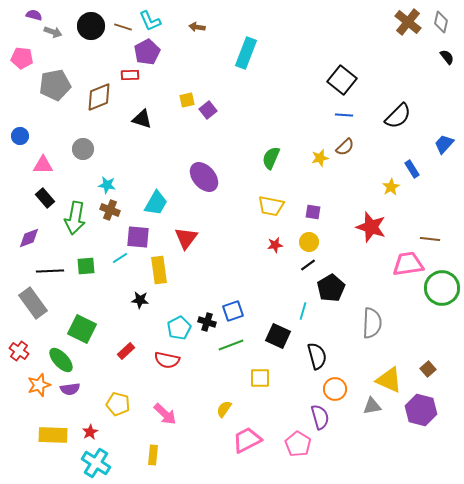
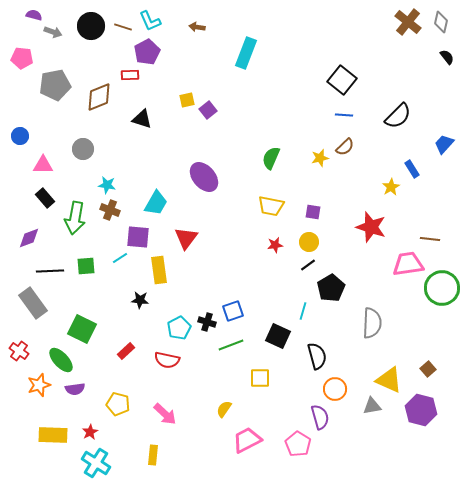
purple semicircle at (70, 389): moved 5 px right
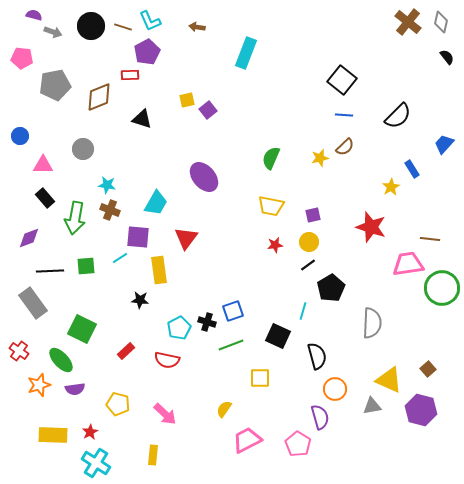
purple square at (313, 212): moved 3 px down; rotated 21 degrees counterclockwise
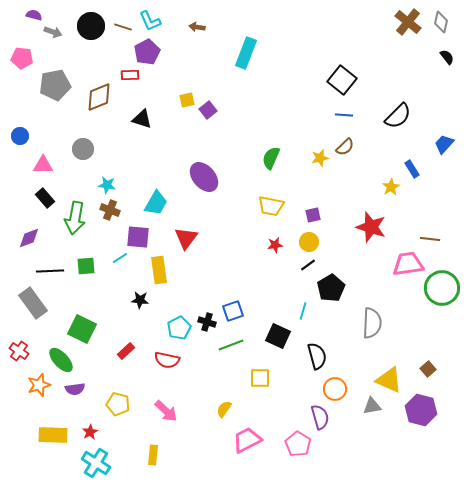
pink arrow at (165, 414): moved 1 px right, 3 px up
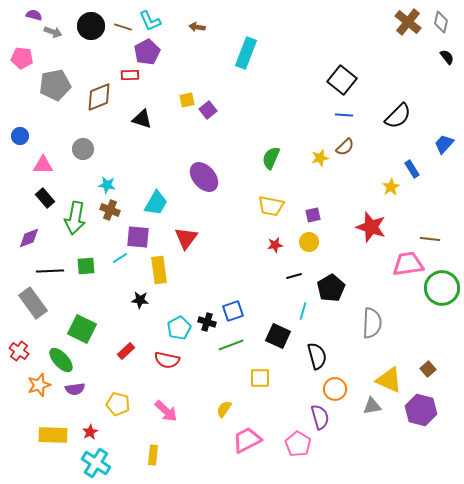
black line at (308, 265): moved 14 px left, 11 px down; rotated 21 degrees clockwise
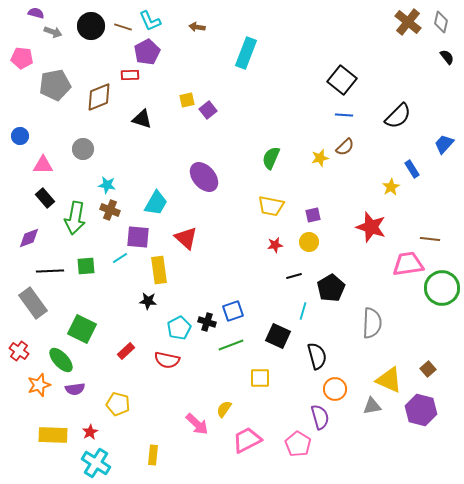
purple semicircle at (34, 15): moved 2 px right, 2 px up
red triangle at (186, 238): rotated 25 degrees counterclockwise
black star at (140, 300): moved 8 px right, 1 px down
pink arrow at (166, 411): moved 31 px right, 13 px down
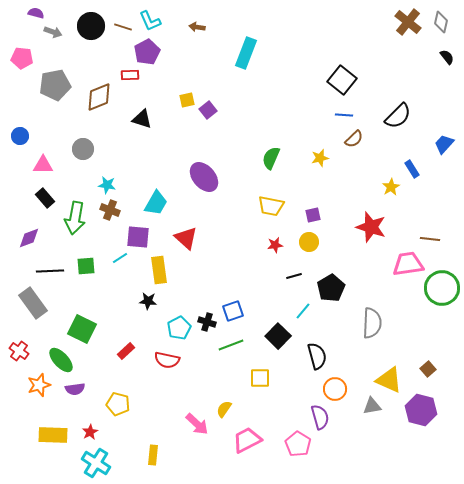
brown semicircle at (345, 147): moved 9 px right, 8 px up
cyan line at (303, 311): rotated 24 degrees clockwise
black square at (278, 336): rotated 20 degrees clockwise
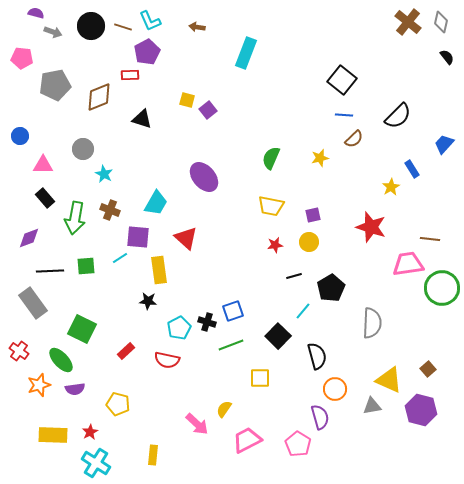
yellow square at (187, 100): rotated 28 degrees clockwise
cyan star at (107, 185): moved 3 px left, 11 px up; rotated 18 degrees clockwise
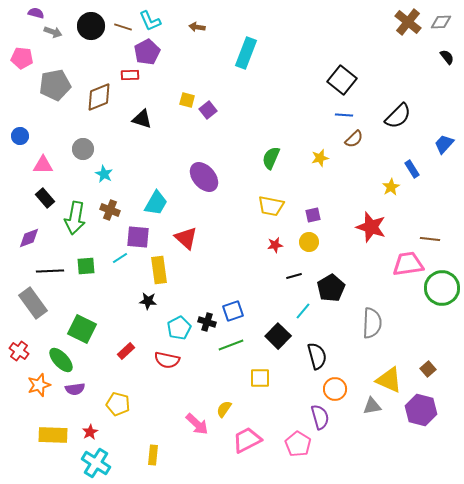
gray diamond at (441, 22): rotated 75 degrees clockwise
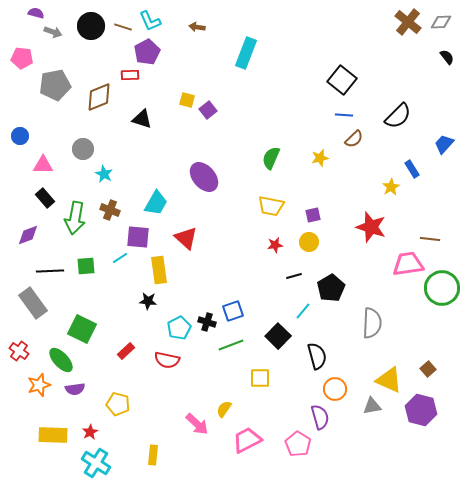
purple diamond at (29, 238): moved 1 px left, 3 px up
